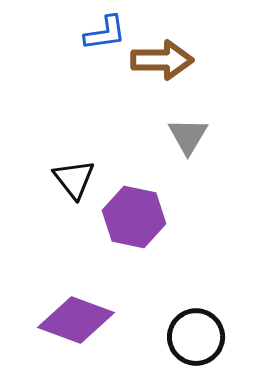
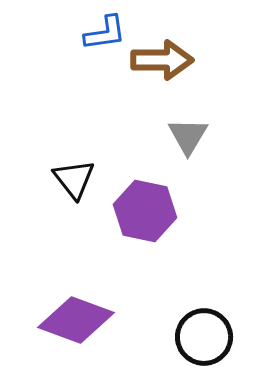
purple hexagon: moved 11 px right, 6 px up
black circle: moved 8 px right
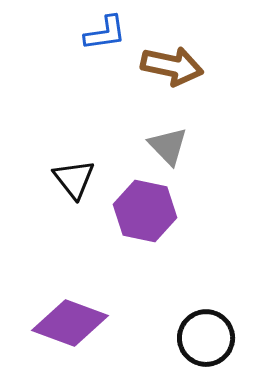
brown arrow: moved 10 px right, 6 px down; rotated 12 degrees clockwise
gray triangle: moved 20 px left, 10 px down; rotated 15 degrees counterclockwise
purple diamond: moved 6 px left, 3 px down
black circle: moved 2 px right, 1 px down
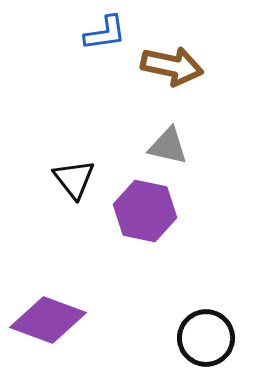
gray triangle: rotated 33 degrees counterclockwise
purple diamond: moved 22 px left, 3 px up
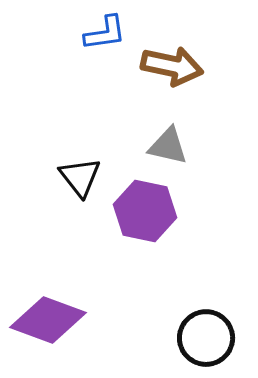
black triangle: moved 6 px right, 2 px up
